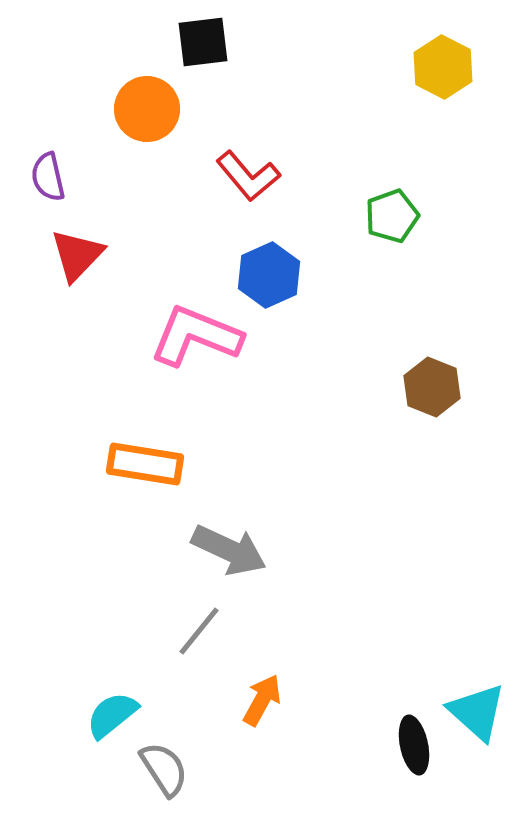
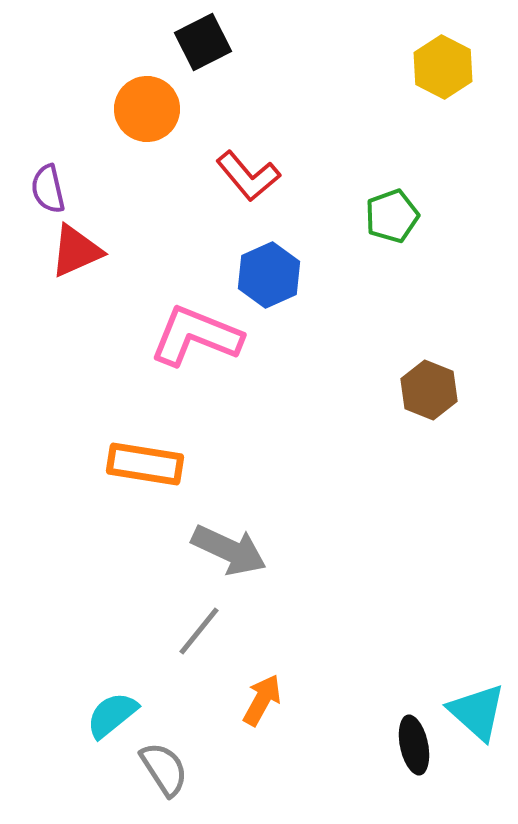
black square: rotated 20 degrees counterclockwise
purple semicircle: moved 12 px down
red triangle: moved 1 px left, 4 px up; rotated 22 degrees clockwise
brown hexagon: moved 3 px left, 3 px down
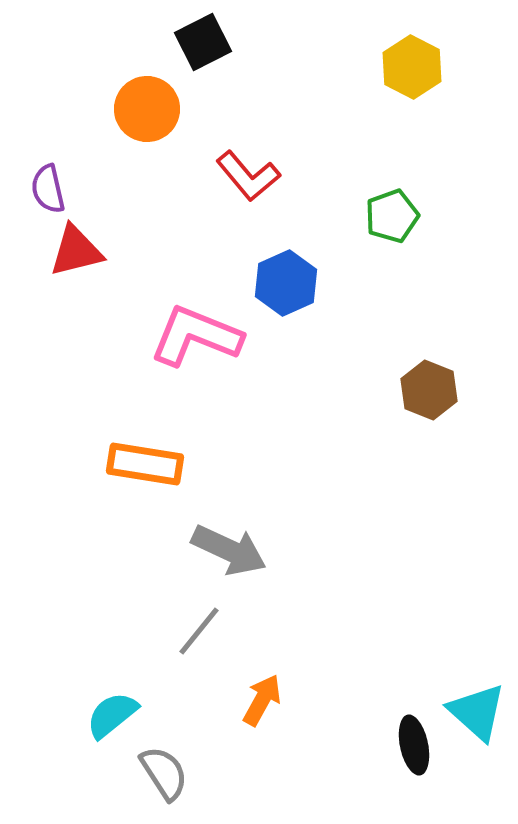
yellow hexagon: moved 31 px left
red triangle: rotated 10 degrees clockwise
blue hexagon: moved 17 px right, 8 px down
gray semicircle: moved 4 px down
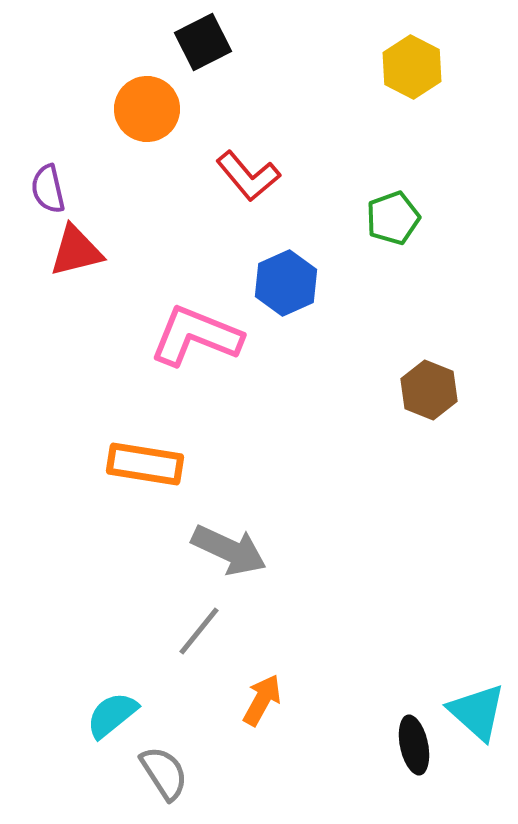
green pentagon: moved 1 px right, 2 px down
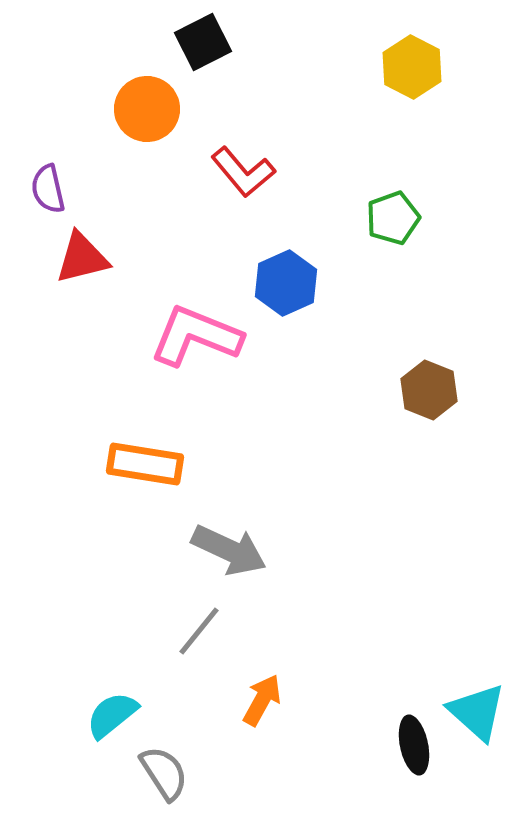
red L-shape: moved 5 px left, 4 px up
red triangle: moved 6 px right, 7 px down
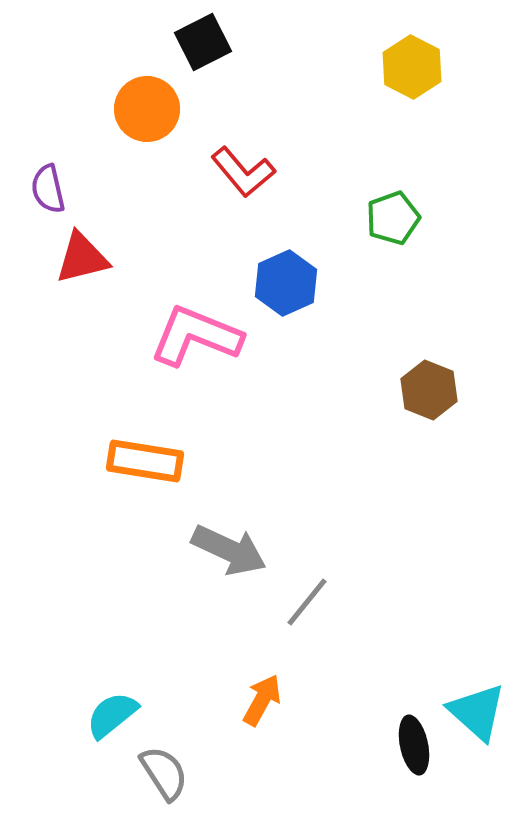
orange rectangle: moved 3 px up
gray line: moved 108 px right, 29 px up
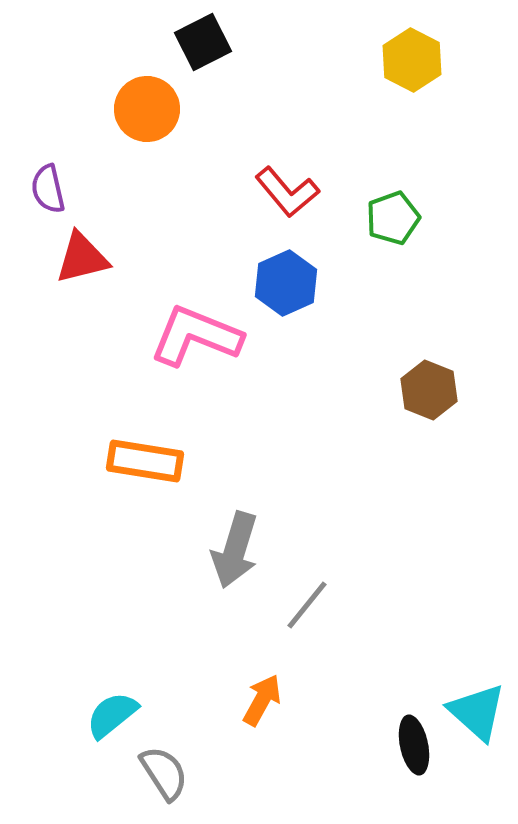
yellow hexagon: moved 7 px up
red L-shape: moved 44 px right, 20 px down
gray arrow: moved 6 px right; rotated 82 degrees clockwise
gray line: moved 3 px down
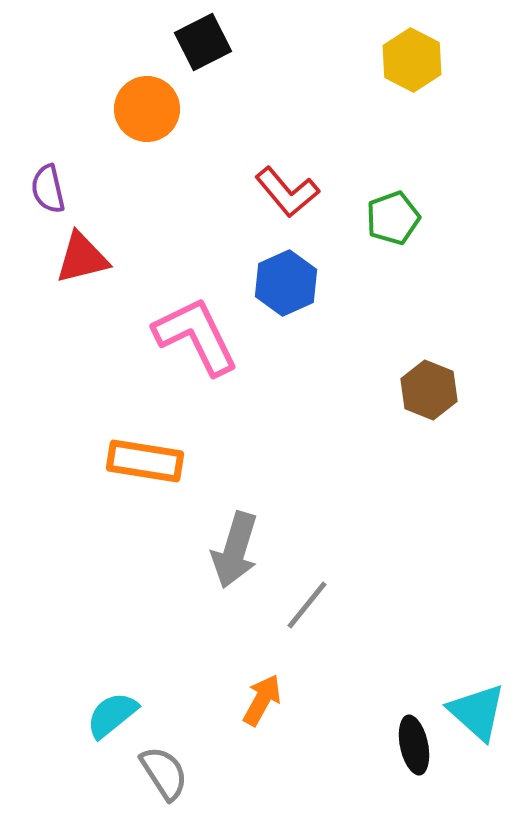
pink L-shape: rotated 42 degrees clockwise
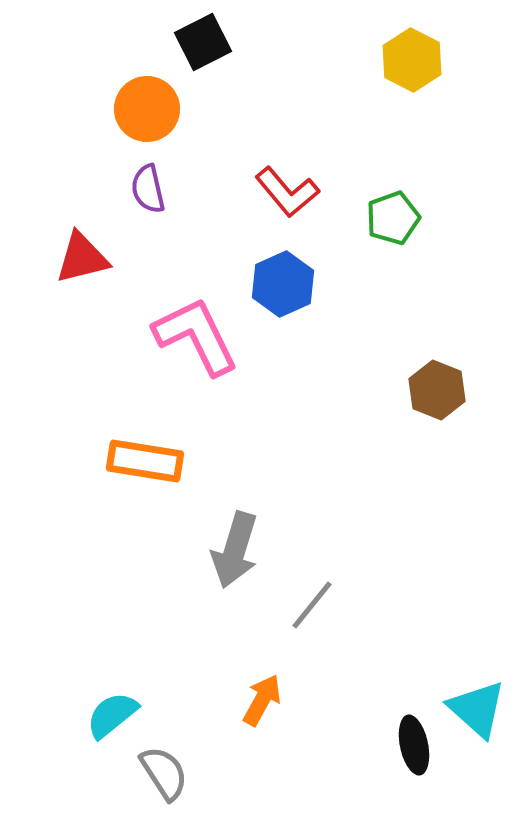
purple semicircle: moved 100 px right
blue hexagon: moved 3 px left, 1 px down
brown hexagon: moved 8 px right
gray line: moved 5 px right
cyan triangle: moved 3 px up
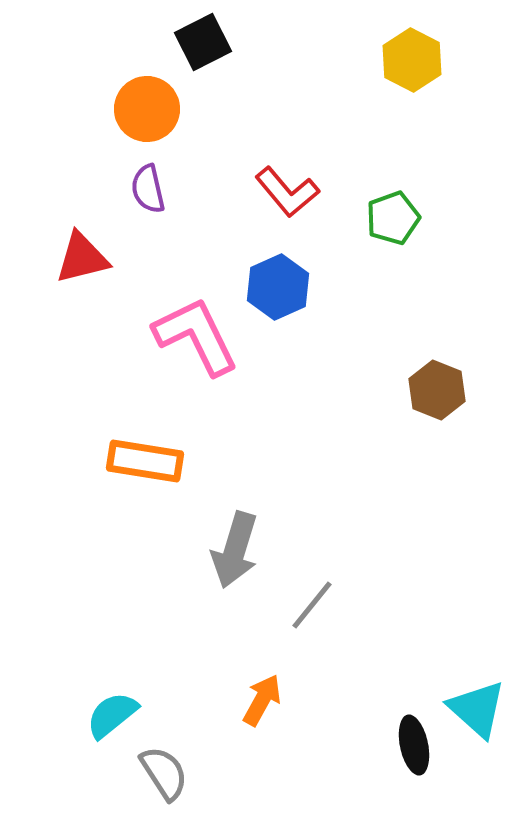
blue hexagon: moved 5 px left, 3 px down
